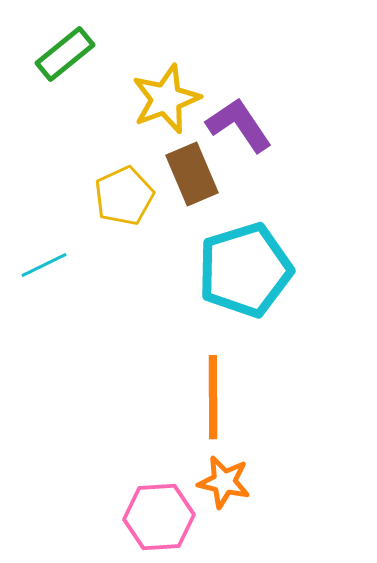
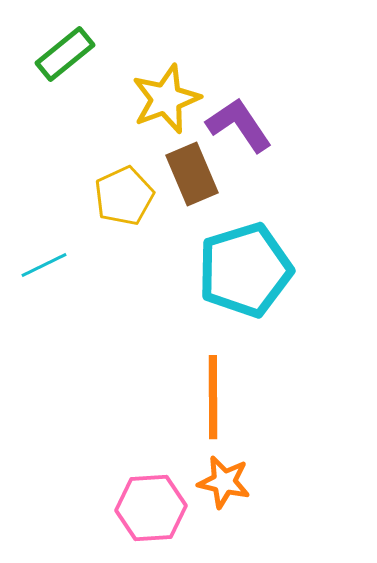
pink hexagon: moved 8 px left, 9 px up
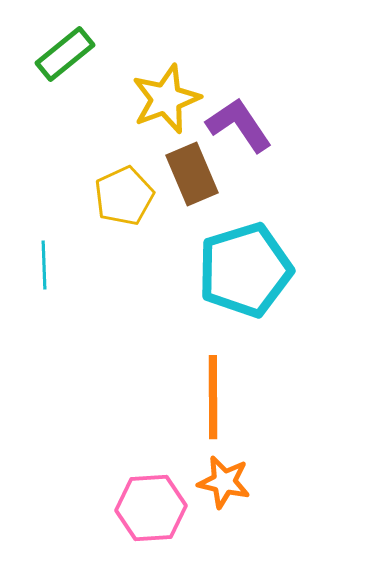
cyan line: rotated 66 degrees counterclockwise
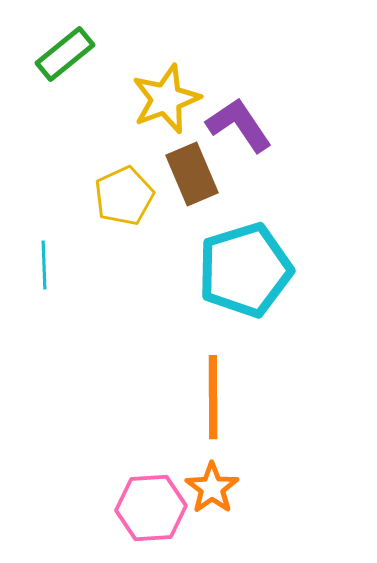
orange star: moved 12 px left, 6 px down; rotated 24 degrees clockwise
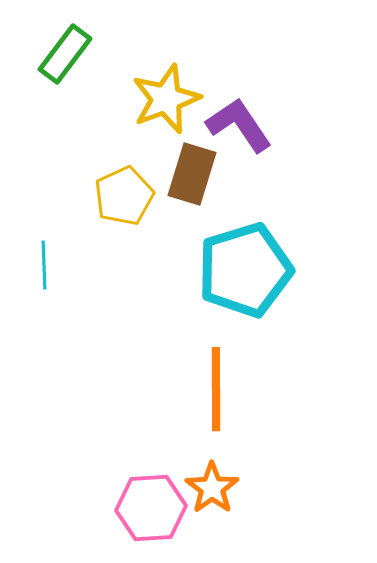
green rectangle: rotated 14 degrees counterclockwise
brown rectangle: rotated 40 degrees clockwise
orange line: moved 3 px right, 8 px up
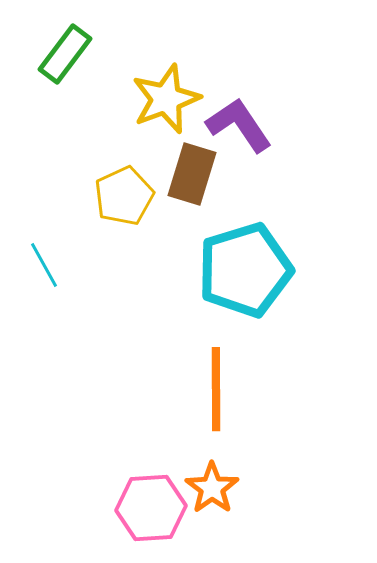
cyan line: rotated 27 degrees counterclockwise
